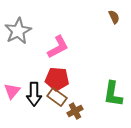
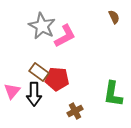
gray star: moved 24 px right, 5 px up; rotated 16 degrees counterclockwise
pink L-shape: moved 7 px right, 11 px up
brown rectangle: moved 18 px left, 25 px up
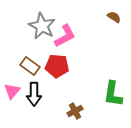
brown semicircle: rotated 32 degrees counterclockwise
brown rectangle: moved 9 px left, 6 px up
red pentagon: moved 13 px up
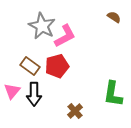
red pentagon: rotated 20 degrees counterclockwise
brown cross: rotated 14 degrees counterclockwise
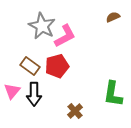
brown semicircle: moved 1 px left; rotated 56 degrees counterclockwise
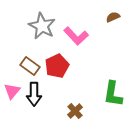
pink L-shape: moved 11 px right; rotated 75 degrees clockwise
red pentagon: rotated 10 degrees counterclockwise
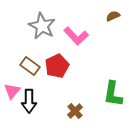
brown semicircle: moved 1 px up
black arrow: moved 5 px left, 7 px down
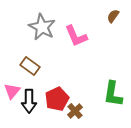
brown semicircle: rotated 32 degrees counterclockwise
gray star: moved 1 px down
pink L-shape: rotated 20 degrees clockwise
red pentagon: moved 33 px down
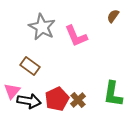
black arrow: rotated 80 degrees counterclockwise
brown cross: moved 3 px right, 11 px up
